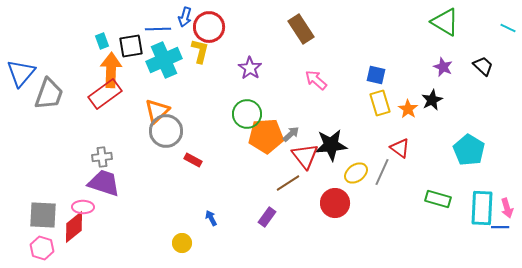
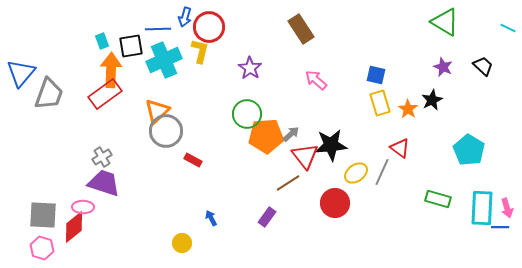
gray cross at (102, 157): rotated 24 degrees counterclockwise
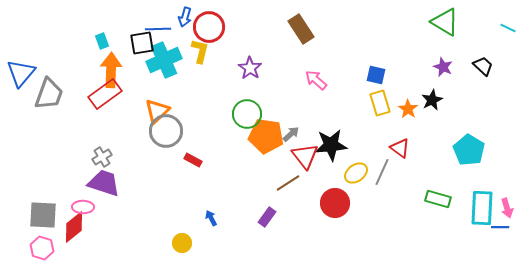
black square at (131, 46): moved 11 px right, 3 px up
orange pentagon at (266, 136): rotated 12 degrees clockwise
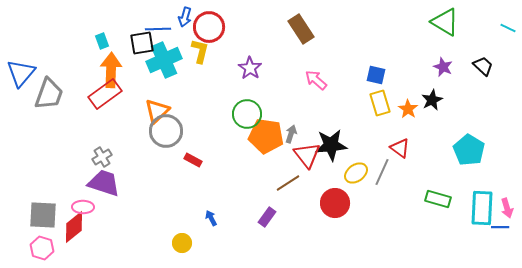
gray arrow at (291, 134): rotated 30 degrees counterclockwise
red triangle at (305, 156): moved 2 px right, 1 px up
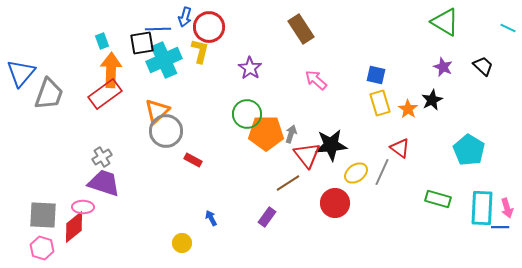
orange pentagon at (266, 136): moved 3 px up; rotated 8 degrees counterclockwise
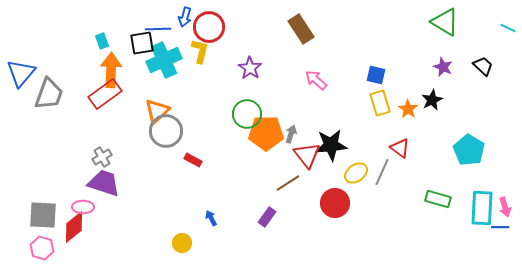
pink arrow at (507, 208): moved 2 px left, 1 px up
